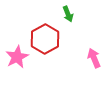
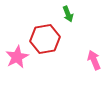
red hexagon: rotated 20 degrees clockwise
pink arrow: moved 2 px down
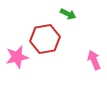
green arrow: rotated 42 degrees counterclockwise
pink star: rotated 15 degrees clockwise
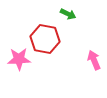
red hexagon: rotated 20 degrees clockwise
pink star: moved 2 px right, 2 px down; rotated 10 degrees clockwise
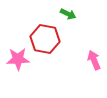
pink star: moved 1 px left
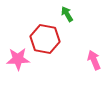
green arrow: moved 1 px left; rotated 147 degrees counterclockwise
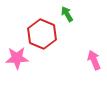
red hexagon: moved 3 px left, 5 px up; rotated 12 degrees clockwise
pink star: moved 1 px left, 1 px up
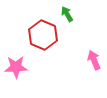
red hexagon: moved 1 px right, 1 px down
pink star: moved 1 px left, 9 px down
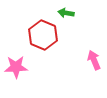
green arrow: moved 1 px left, 1 px up; rotated 49 degrees counterclockwise
